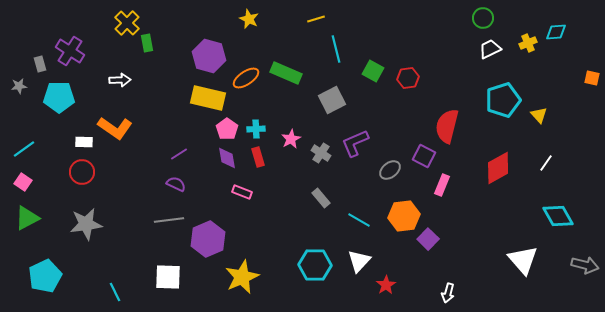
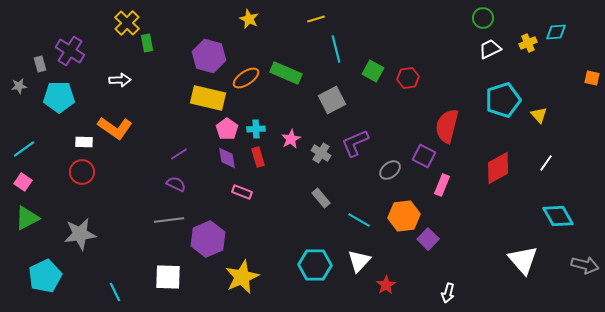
gray star at (86, 224): moved 6 px left, 10 px down
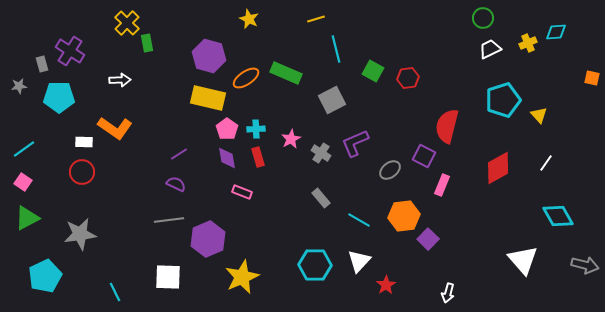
gray rectangle at (40, 64): moved 2 px right
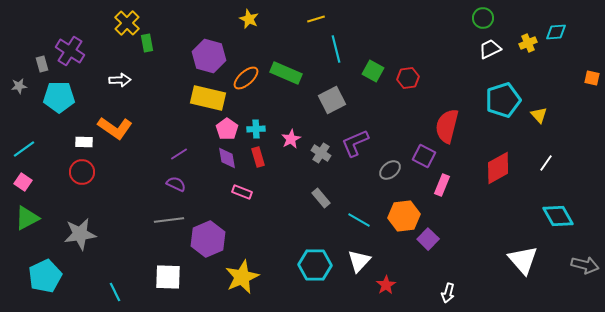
orange ellipse at (246, 78): rotated 8 degrees counterclockwise
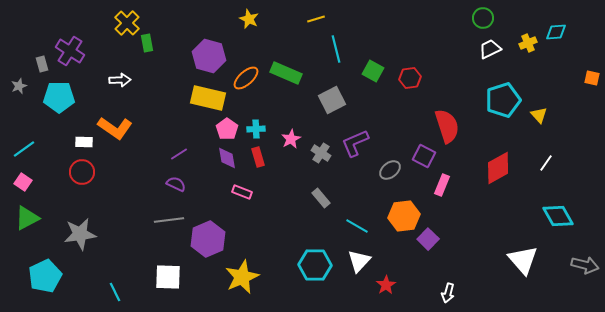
red hexagon at (408, 78): moved 2 px right
gray star at (19, 86): rotated 14 degrees counterclockwise
red semicircle at (447, 126): rotated 148 degrees clockwise
cyan line at (359, 220): moved 2 px left, 6 px down
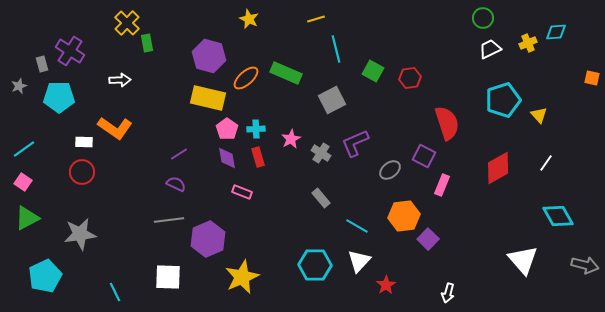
red semicircle at (447, 126): moved 3 px up
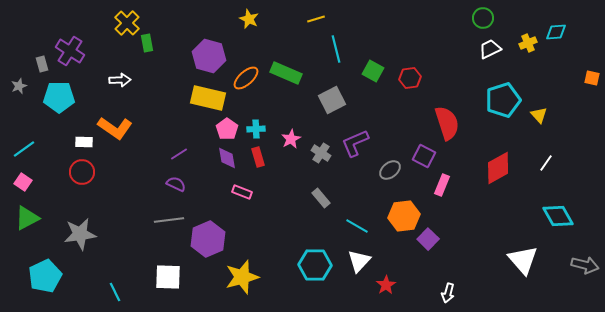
yellow star at (242, 277): rotated 8 degrees clockwise
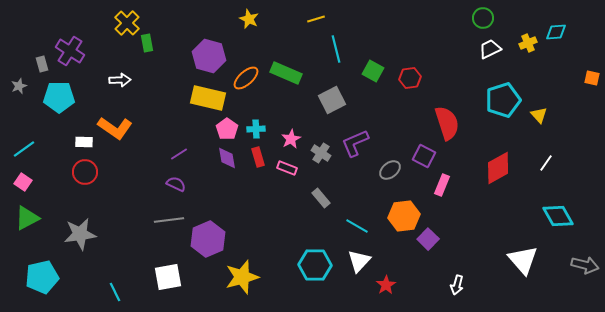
red circle at (82, 172): moved 3 px right
pink rectangle at (242, 192): moved 45 px right, 24 px up
cyan pentagon at (45, 276): moved 3 px left, 1 px down; rotated 12 degrees clockwise
white square at (168, 277): rotated 12 degrees counterclockwise
white arrow at (448, 293): moved 9 px right, 8 px up
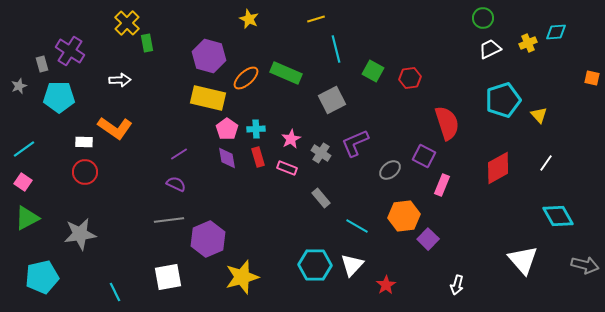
white triangle at (359, 261): moved 7 px left, 4 px down
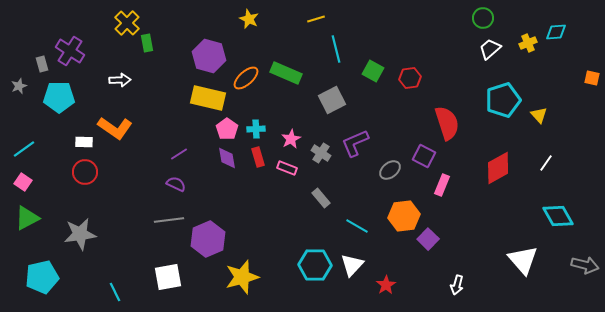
white trapezoid at (490, 49): rotated 15 degrees counterclockwise
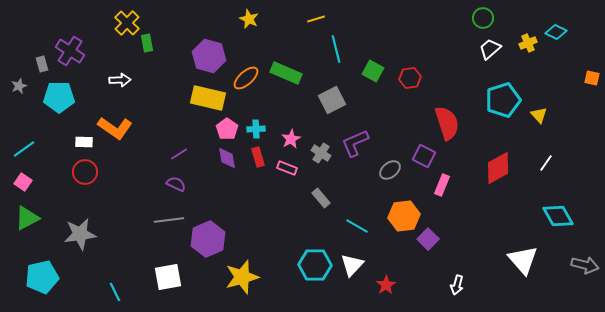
cyan diamond at (556, 32): rotated 30 degrees clockwise
